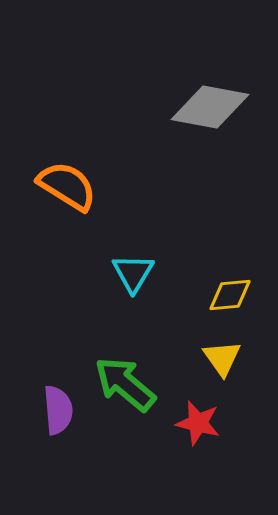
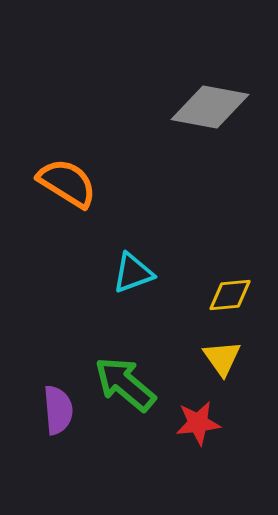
orange semicircle: moved 3 px up
cyan triangle: rotated 39 degrees clockwise
red star: rotated 21 degrees counterclockwise
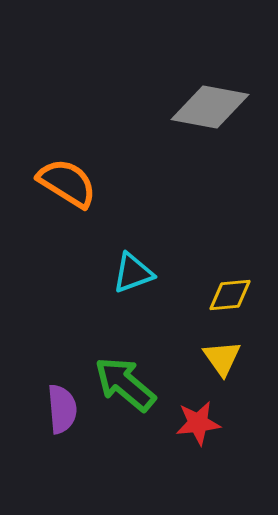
purple semicircle: moved 4 px right, 1 px up
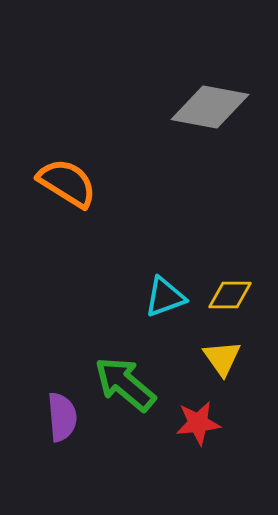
cyan triangle: moved 32 px right, 24 px down
yellow diamond: rotated 6 degrees clockwise
purple semicircle: moved 8 px down
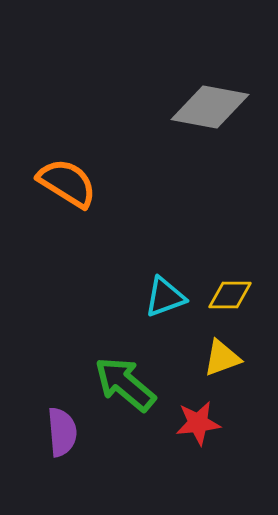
yellow triangle: rotated 45 degrees clockwise
purple semicircle: moved 15 px down
